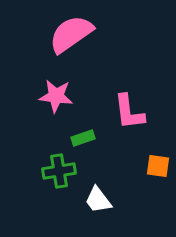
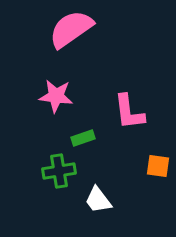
pink semicircle: moved 5 px up
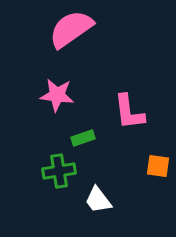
pink star: moved 1 px right, 1 px up
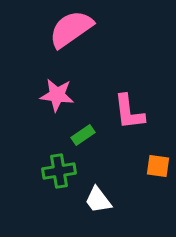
green rectangle: moved 3 px up; rotated 15 degrees counterclockwise
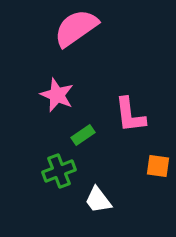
pink semicircle: moved 5 px right, 1 px up
pink star: rotated 16 degrees clockwise
pink L-shape: moved 1 px right, 3 px down
green cross: rotated 12 degrees counterclockwise
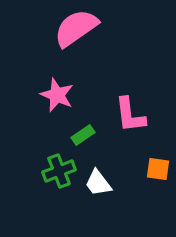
orange square: moved 3 px down
white trapezoid: moved 17 px up
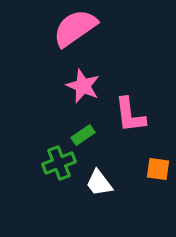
pink semicircle: moved 1 px left
pink star: moved 26 px right, 9 px up
green cross: moved 8 px up
white trapezoid: moved 1 px right
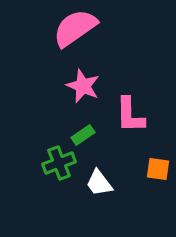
pink L-shape: rotated 6 degrees clockwise
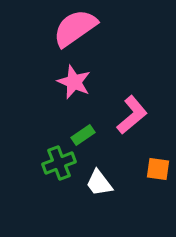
pink star: moved 9 px left, 4 px up
pink L-shape: moved 2 px right; rotated 129 degrees counterclockwise
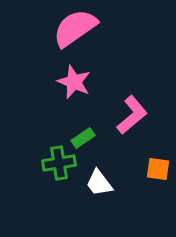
green rectangle: moved 3 px down
green cross: rotated 12 degrees clockwise
